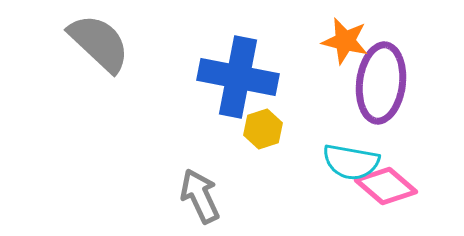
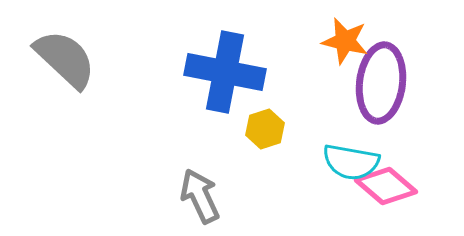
gray semicircle: moved 34 px left, 16 px down
blue cross: moved 13 px left, 5 px up
yellow hexagon: moved 2 px right
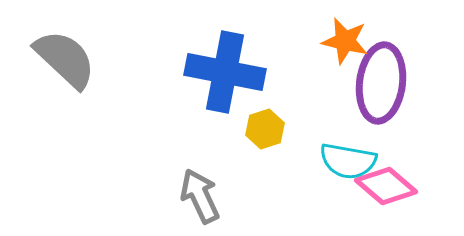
cyan semicircle: moved 3 px left, 1 px up
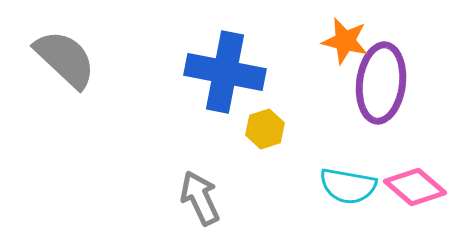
cyan semicircle: moved 25 px down
pink diamond: moved 29 px right, 1 px down
gray arrow: moved 2 px down
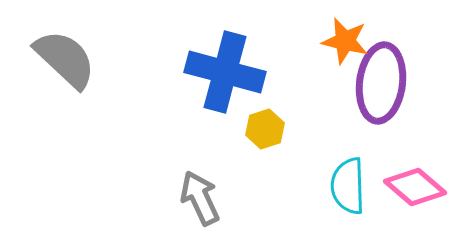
blue cross: rotated 4 degrees clockwise
cyan semicircle: rotated 78 degrees clockwise
